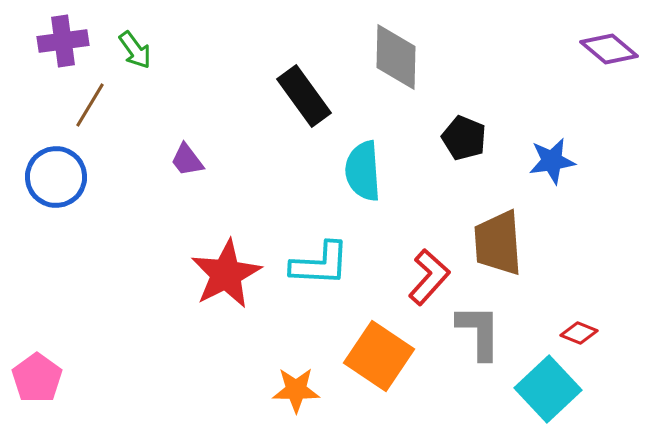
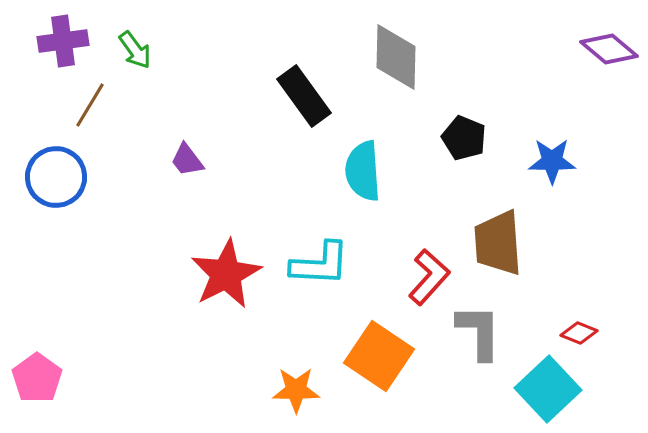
blue star: rotated 9 degrees clockwise
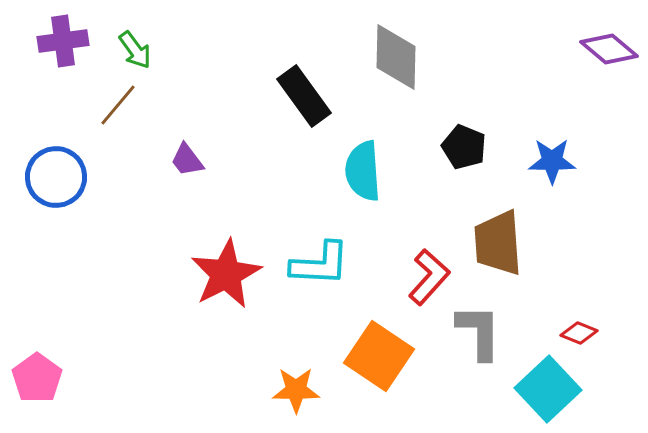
brown line: moved 28 px right; rotated 9 degrees clockwise
black pentagon: moved 9 px down
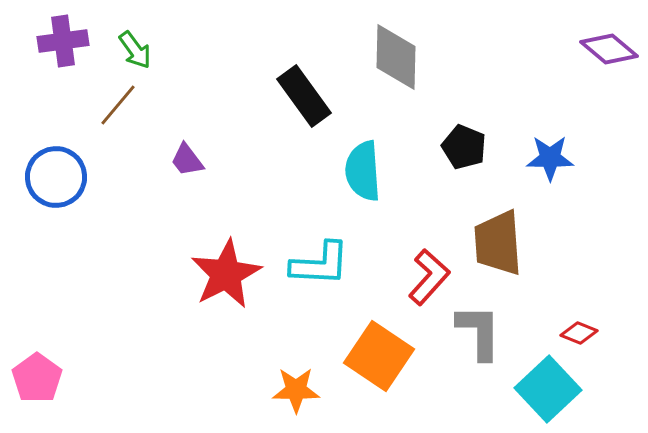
blue star: moved 2 px left, 3 px up
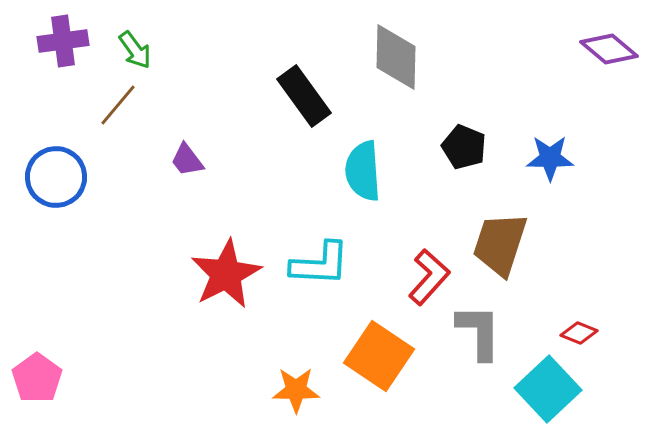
brown trapezoid: moved 2 px right, 1 px down; rotated 22 degrees clockwise
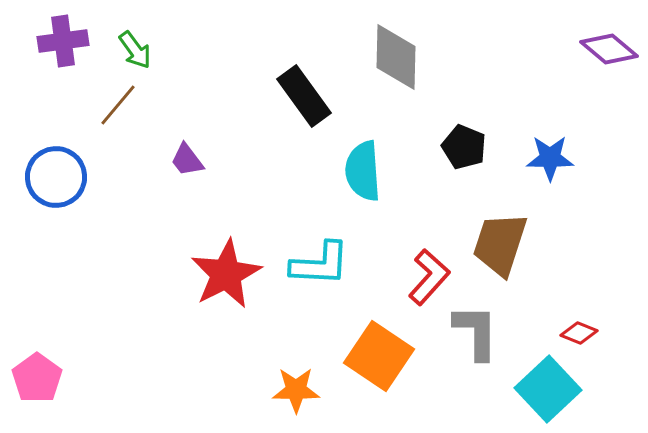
gray L-shape: moved 3 px left
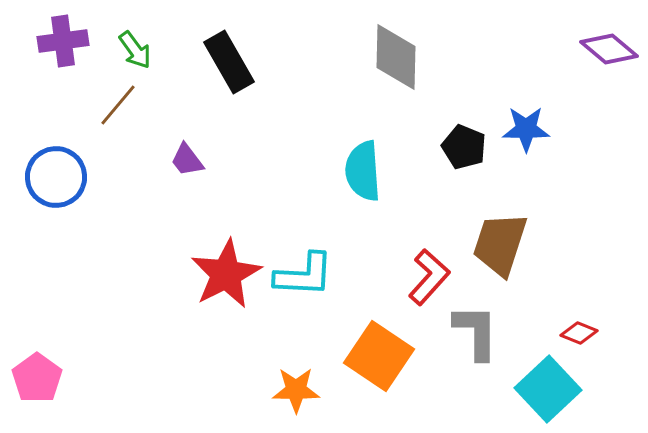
black rectangle: moved 75 px left, 34 px up; rotated 6 degrees clockwise
blue star: moved 24 px left, 29 px up
cyan L-shape: moved 16 px left, 11 px down
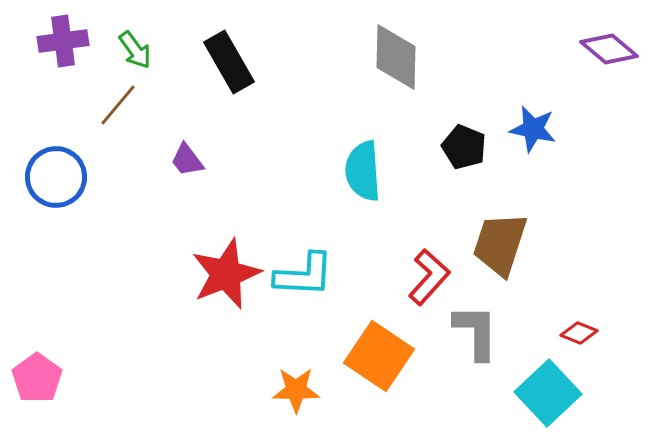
blue star: moved 7 px right; rotated 12 degrees clockwise
red star: rotated 6 degrees clockwise
cyan square: moved 4 px down
